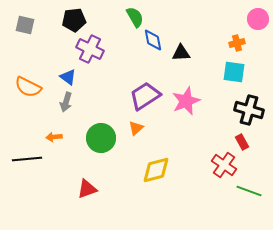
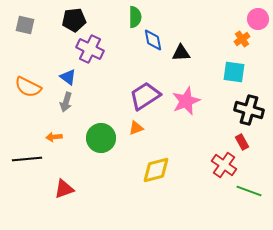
green semicircle: rotated 30 degrees clockwise
orange cross: moved 5 px right, 4 px up; rotated 21 degrees counterclockwise
orange triangle: rotated 21 degrees clockwise
red triangle: moved 23 px left
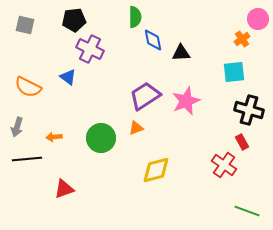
cyan square: rotated 15 degrees counterclockwise
gray arrow: moved 49 px left, 25 px down
green line: moved 2 px left, 20 px down
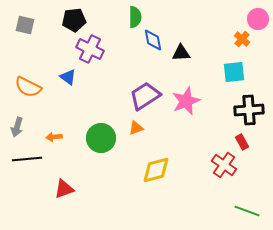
orange cross: rotated 14 degrees counterclockwise
black cross: rotated 20 degrees counterclockwise
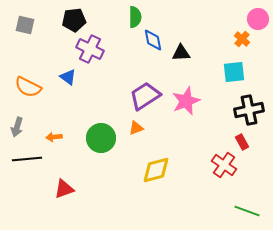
black cross: rotated 8 degrees counterclockwise
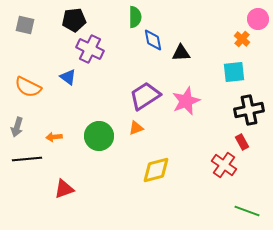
green circle: moved 2 px left, 2 px up
